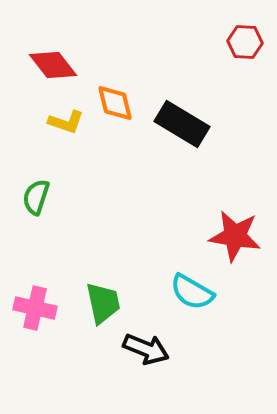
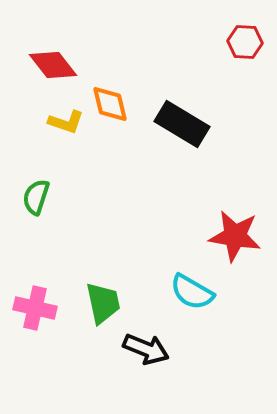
orange diamond: moved 5 px left, 1 px down
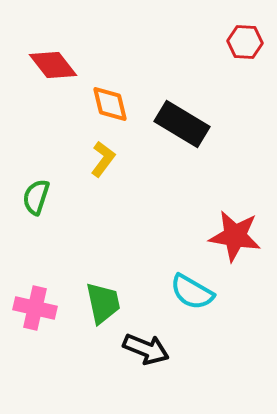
yellow L-shape: moved 37 px right, 37 px down; rotated 72 degrees counterclockwise
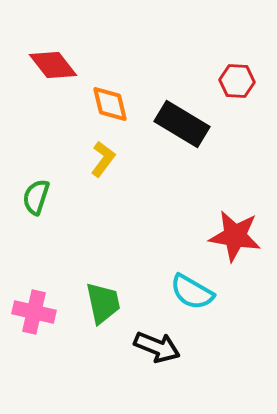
red hexagon: moved 8 px left, 39 px down
pink cross: moved 1 px left, 4 px down
black arrow: moved 11 px right, 2 px up
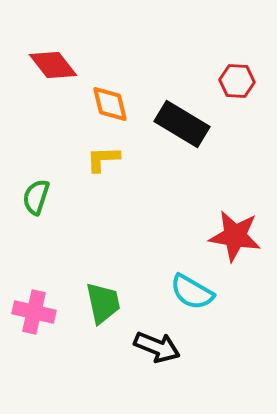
yellow L-shape: rotated 129 degrees counterclockwise
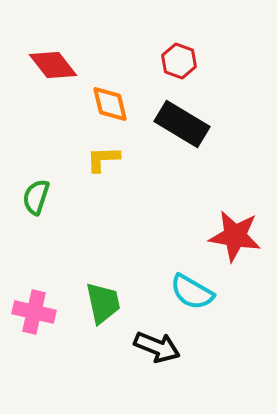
red hexagon: moved 58 px left, 20 px up; rotated 16 degrees clockwise
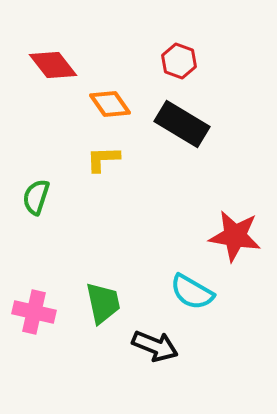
orange diamond: rotated 21 degrees counterclockwise
black arrow: moved 2 px left, 1 px up
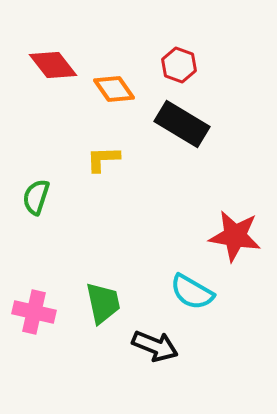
red hexagon: moved 4 px down
orange diamond: moved 4 px right, 15 px up
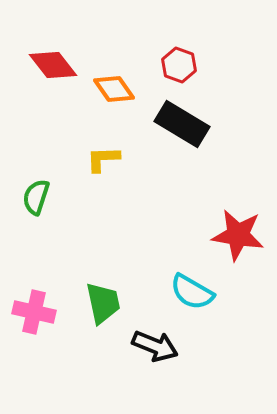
red star: moved 3 px right, 1 px up
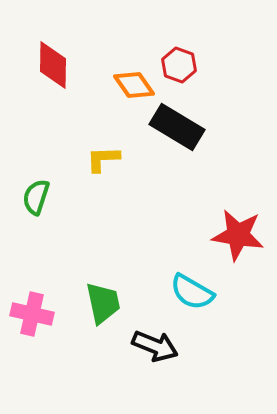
red diamond: rotated 39 degrees clockwise
orange diamond: moved 20 px right, 4 px up
black rectangle: moved 5 px left, 3 px down
pink cross: moved 2 px left, 2 px down
